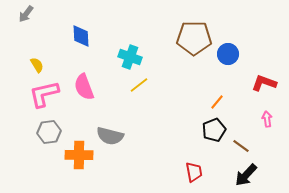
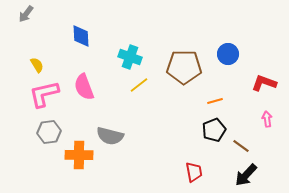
brown pentagon: moved 10 px left, 29 px down
orange line: moved 2 px left, 1 px up; rotated 35 degrees clockwise
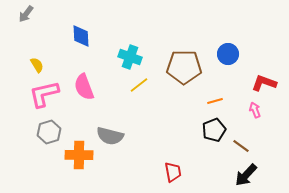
pink arrow: moved 12 px left, 9 px up; rotated 14 degrees counterclockwise
gray hexagon: rotated 10 degrees counterclockwise
red trapezoid: moved 21 px left
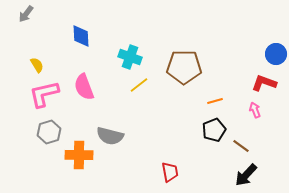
blue circle: moved 48 px right
red trapezoid: moved 3 px left
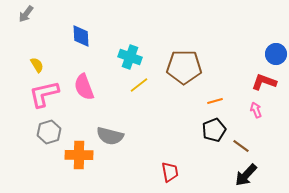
red L-shape: moved 1 px up
pink arrow: moved 1 px right
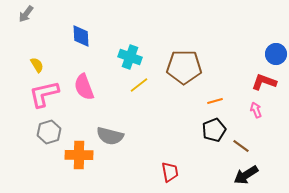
black arrow: rotated 15 degrees clockwise
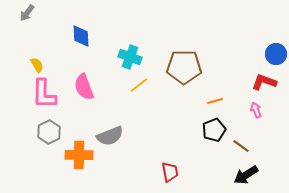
gray arrow: moved 1 px right, 1 px up
pink L-shape: rotated 76 degrees counterclockwise
gray hexagon: rotated 10 degrees counterclockwise
gray semicircle: rotated 36 degrees counterclockwise
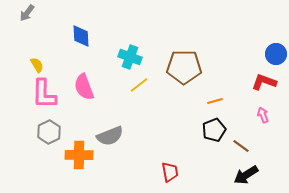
pink arrow: moved 7 px right, 5 px down
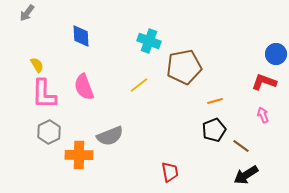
cyan cross: moved 19 px right, 16 px up
brown pentagon: rotated 12 degrees counterclockwise
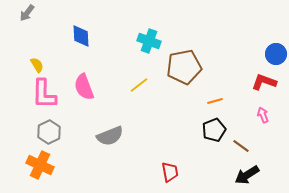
orange cross: moved 39 px left, 10 px down; rotated 24 degrees clockwise
black arrow: moved 1 px right
